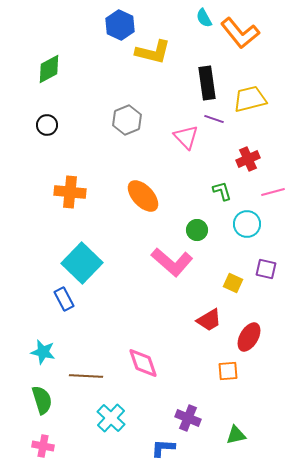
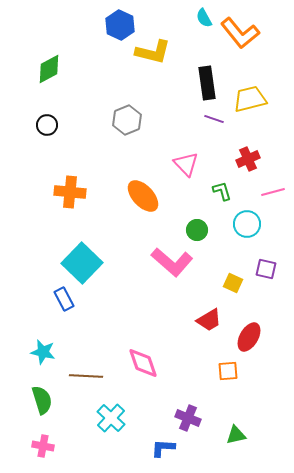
pink triangle: moved 27 px down
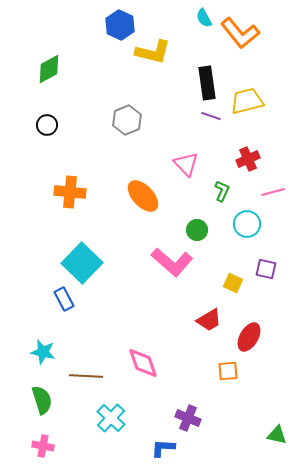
yellow trapezoid: moved 3 px left, 2 px down
purple line: moved 3 px left, 3 px up
green L-shape: rotated 40 degrees clockwise
green triangle: moved 41 px right; rotated 25 degrees clockwise
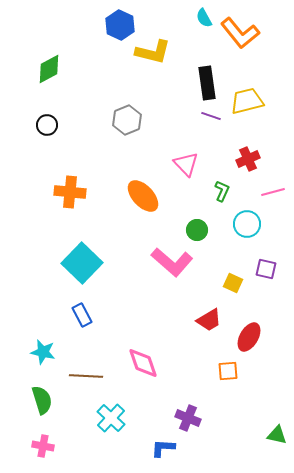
blue rectangle: moved 18 px right, 16 px down
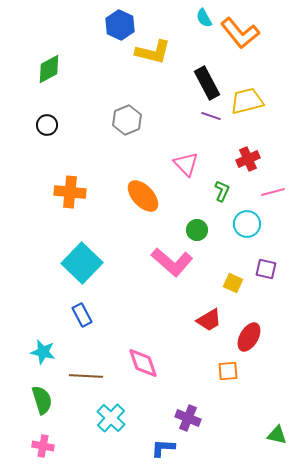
black rectangle: rotated 20 degrees counterclockwise
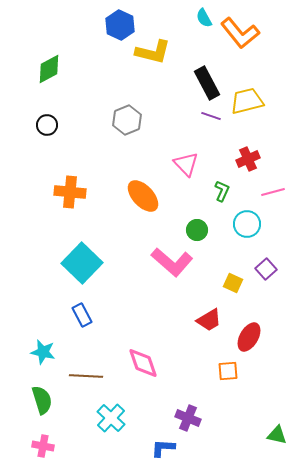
purple square: rotated 35 degrees clockwise
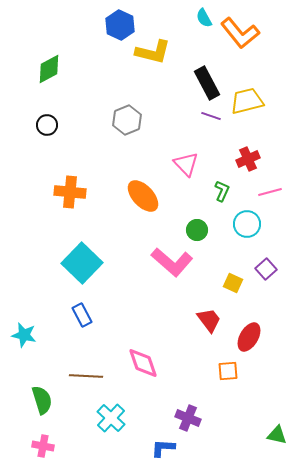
pink line: moved 3 px left
red trapezoid: rotated 96 degrees counterclockwise
cyan star: moved 19 px left, 17 px up
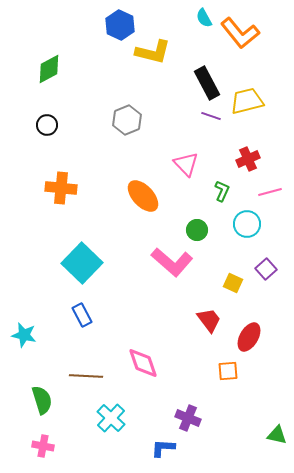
orange cross: moved 9 px left, 4 px up
